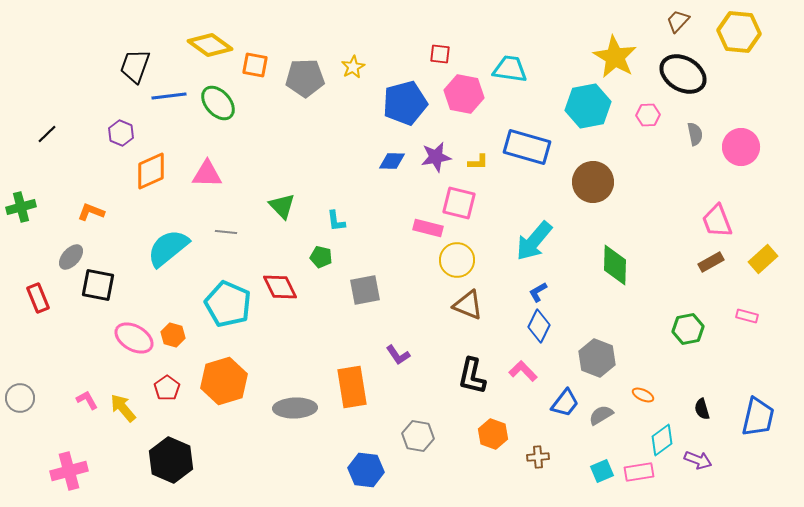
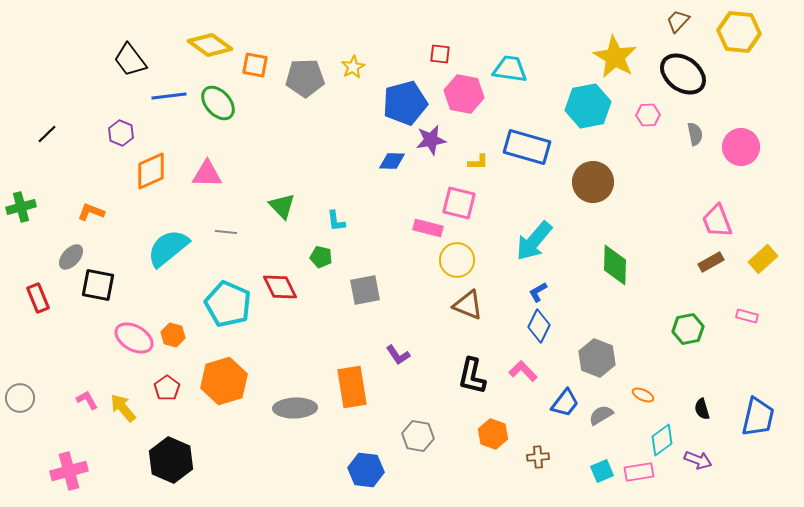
black trapezoid at (135, 66): moved 5 px left, 6 px up; rotated 57 degrees counterclockwise
black ellipse at (683, 74): rotated 6 degrees clockwise
purple star at (436, 157): moved 5 px left, 17 px up
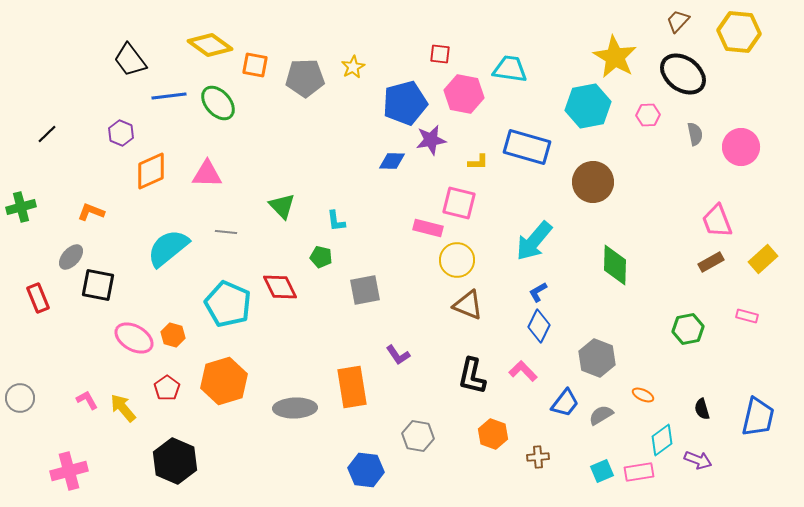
black hexagon at (171, 460): moved 4 px right, 1 px down
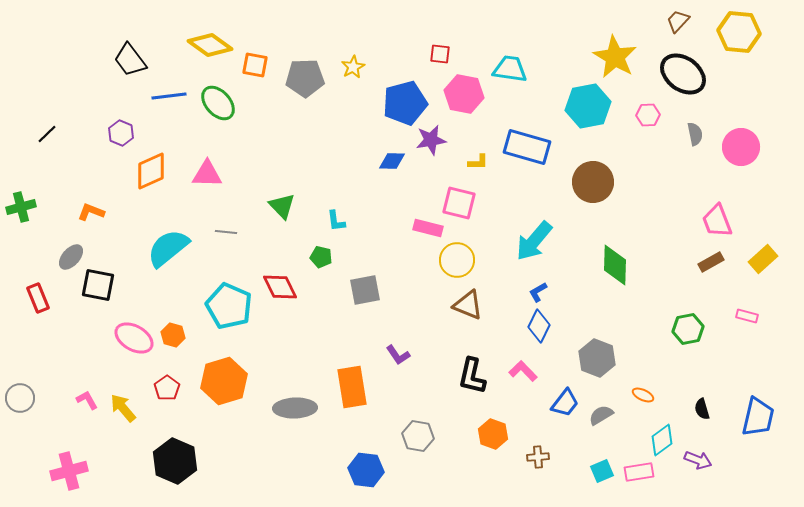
cyan pentagon at (228, 304): moved 1 px right, 2 px down
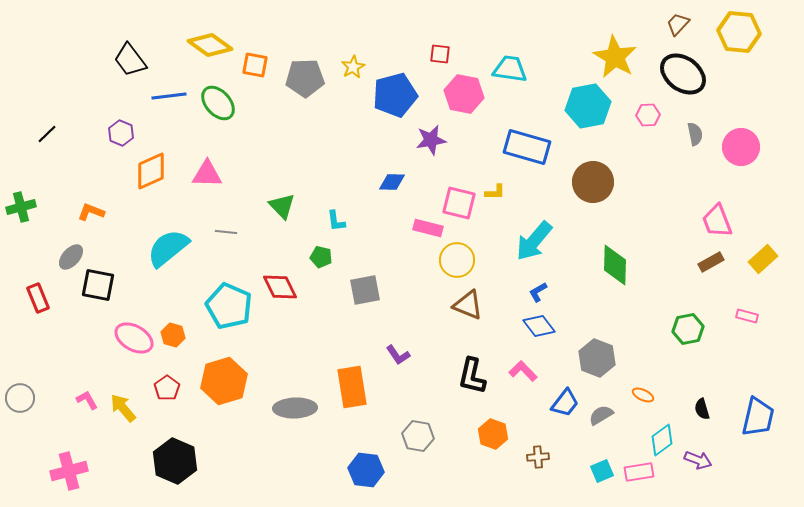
brown trapezoid at (678, 21): moved 3 px down
blue pentagon at (405, 103): moved 10 px left, 8 px up
blue diamond at (392, 161): moved 21 px down
yellow L-shape at (478, 162): moved 17 px right, 30 px down
blue diamond at (539, 326): rotated 64 degrees counterclockwise
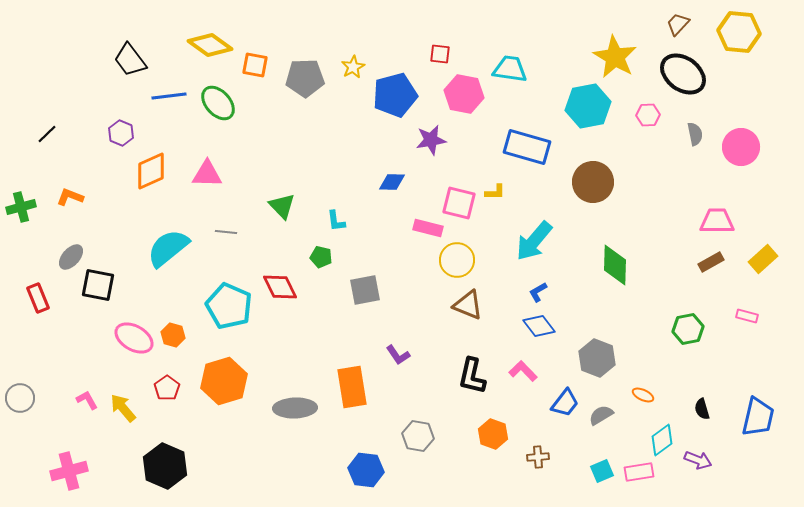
orange L-shape at (91, 212): moved 21 px left, 15 px up
pink trapezoid at (717, 221): rotated 111 degrees clockwise
black hexagon at (175, 461): moved 10 px left, 5 px down
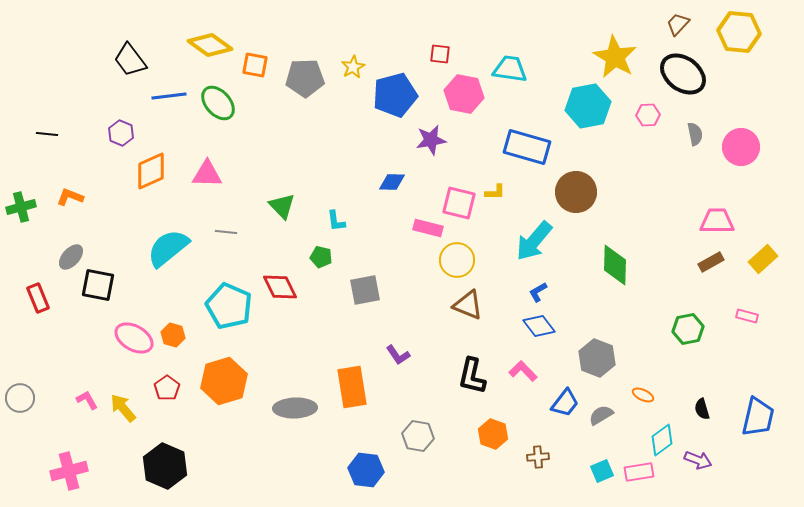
black line at (47, 134): rotated 50 degrees clockwise
brown circle at (593, 182): moved 17 px left, 10 px down
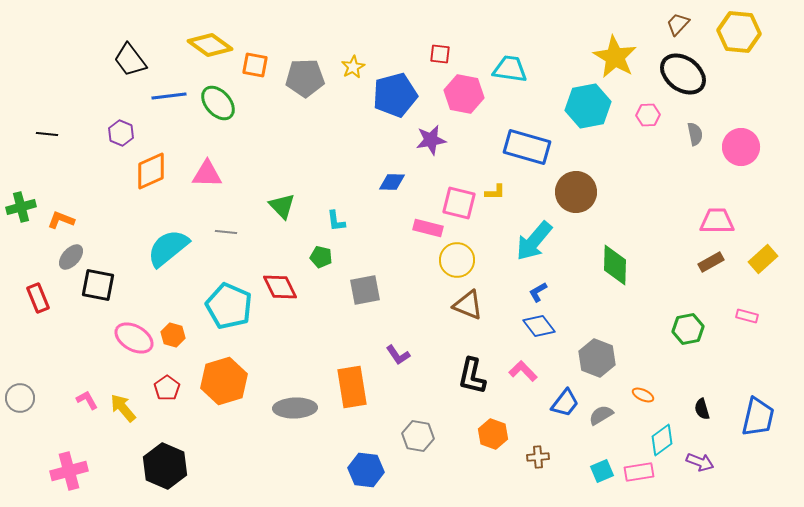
orange L-shape at (70, 197): moved 9 px left, 23 px down
purple arrow at (698, 460): moved 2 px right, 2 px down
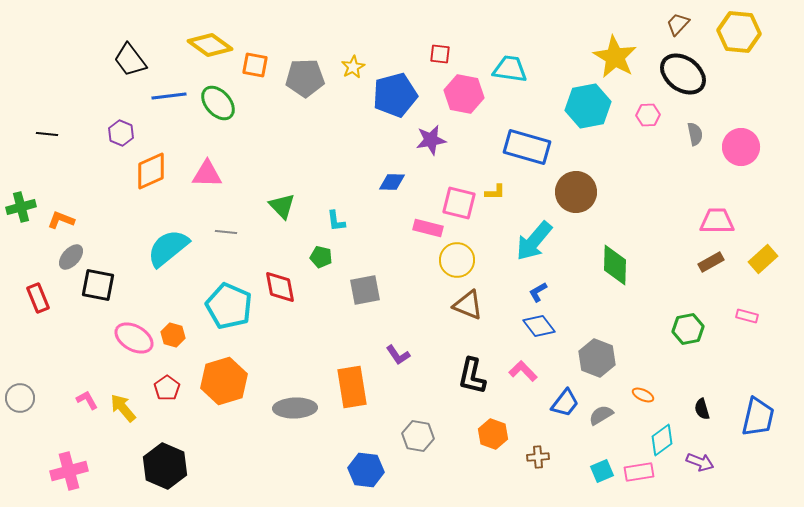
red diamond at (280, 287): rotated 15 degrees clockwise
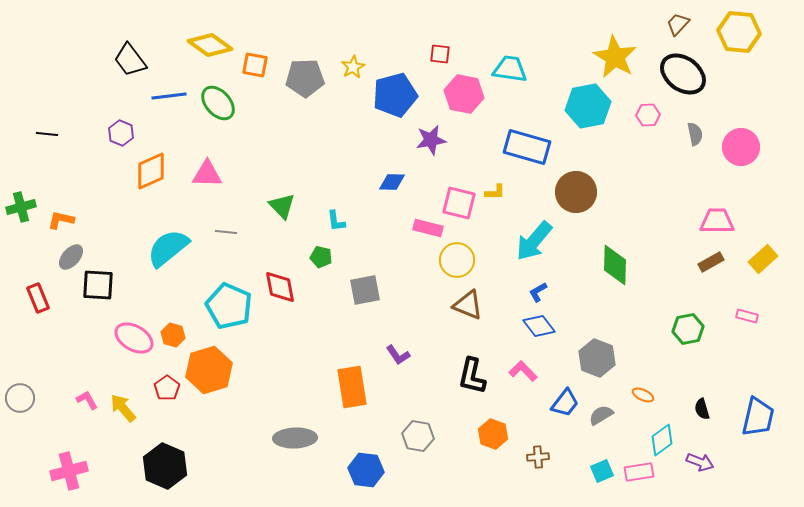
orange L-shape at (61, 220): rotated 8 degrees counterclockwise
black square at (98, 285): rotated 8 degrees counterclockwise
orange hexagon at (224, 381): moved 15 px left, 11 px up
gray ellipse at (295, 408): moved 30 px down
